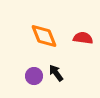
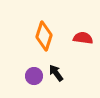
orange diamond: rotated 40 degrees clockwise
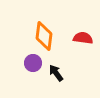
orange diamond: rotated 12 degrees counterclockwise
purple circle: moved 1 px left, 13 px up
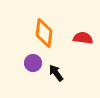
orange diamond: moved 3 px up
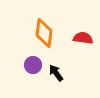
purple circle: moved 2 px down
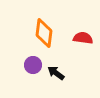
black arrow: rotated 18 degrees counterclockwise
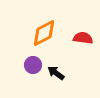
orange diamond: rotated 56 degrees clockwise
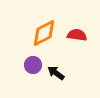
red semicircle: moved 6 px left, 3 px up
